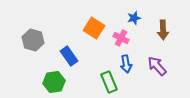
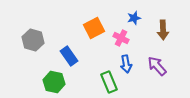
orange square: rotated 30 degrees clockwise
green hexagon: rotated 20 degrees clockwise
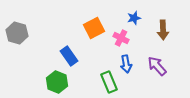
gray hexagon: moved 16 px left, 7 px up
green hexagon: moved 3 px right; rotated 10 degrees clockwise
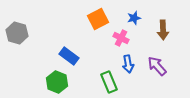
orange square: moved 4 px right, 9 px up
blue rectangle: rotated 18 degrees counterclockwise
blue arrow: moved 2 px right
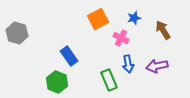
brown arrow: rotated 150 degrees clockwise
blue rectangle: rotated 18 degrees clockwise
purple arrow: rotated 60 degrees counterclockwise
green rectangle: moved 2 px up
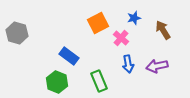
orange square: moved 4 px down
pink cross: rotated 14 degrees clockwise
blue rectangle: rotated 18 degrees counterclockwise
green rectangle: moved 10 px left, 1 px down
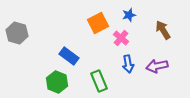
blue star: moved 5 px left, 3 px up
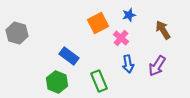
purple arrow: rotated 45 degrees counterclockwise
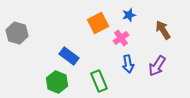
pink cross: rotated 14 degrees clockwise
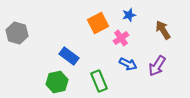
blue arrow: rotated 54 degrees counterclockwise
green hexagon: rotated 25 degrees clockwise
